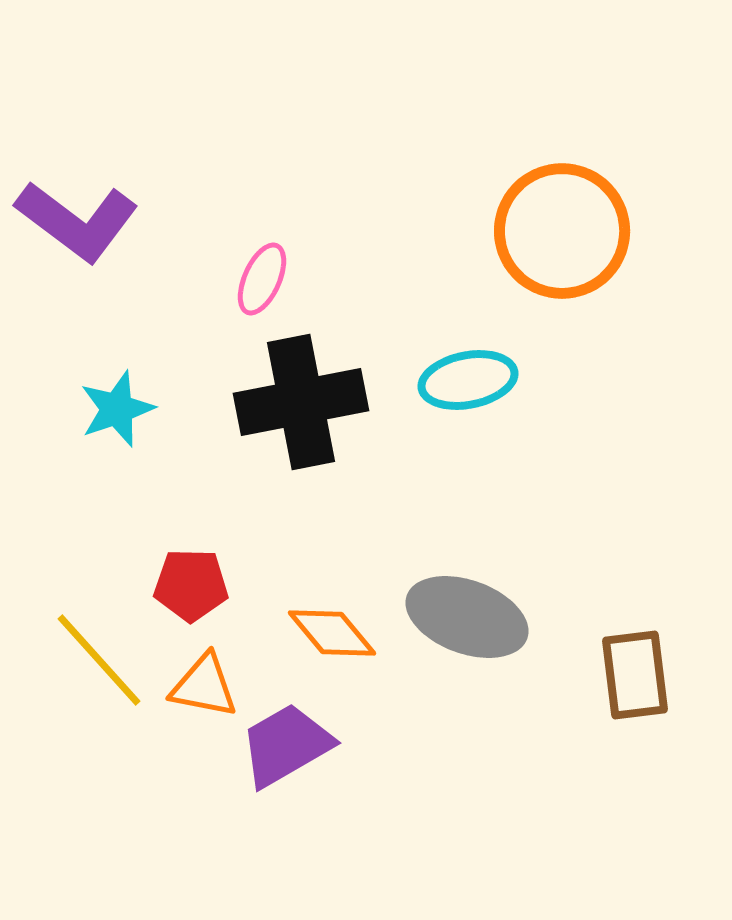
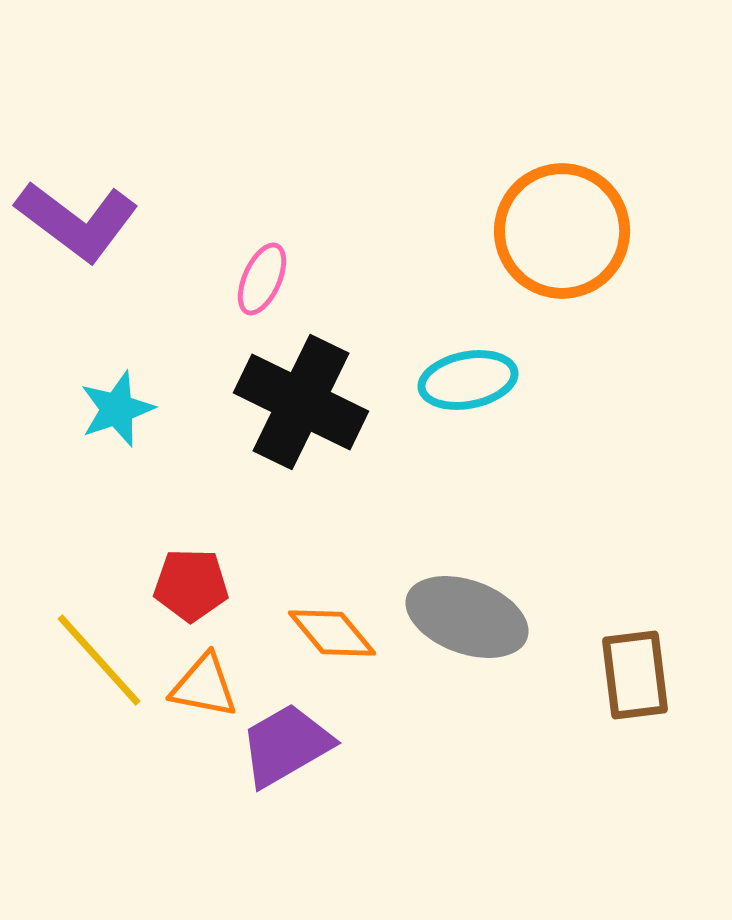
black cross: rotated 37 degrees clockwise
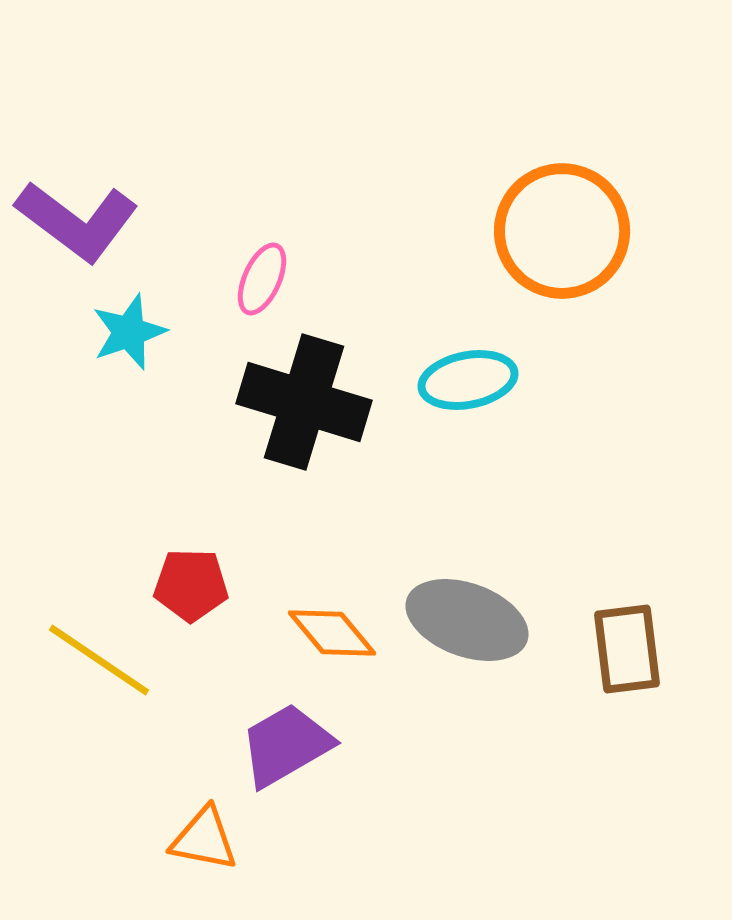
black cross: moved 3 px right; rotated 9 degrees counterclockwise
cyan star: moved 12 px right, 77 px up
gray ellipse: moved 3 px down
yellow line: rotated 14 degrees counterclockwise
brown rectangle: moved 8 px left, 26 px up
orange triangle: moved 153 px down
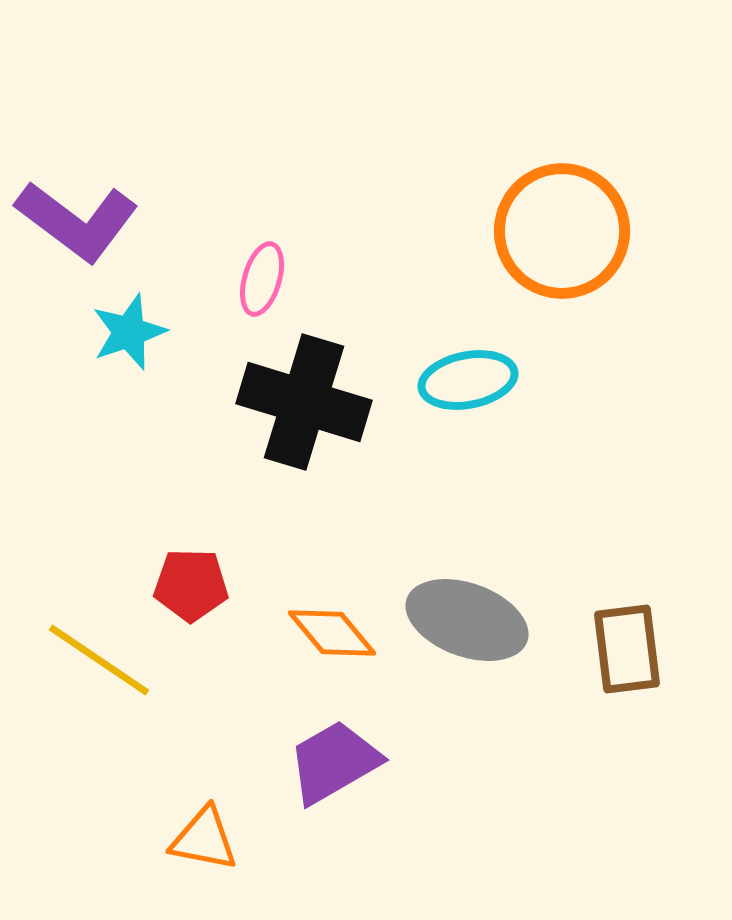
pink ellipse: rotated 8 degrees counterclockwise
purple trapezoid: moved 48 px right, 17 px down
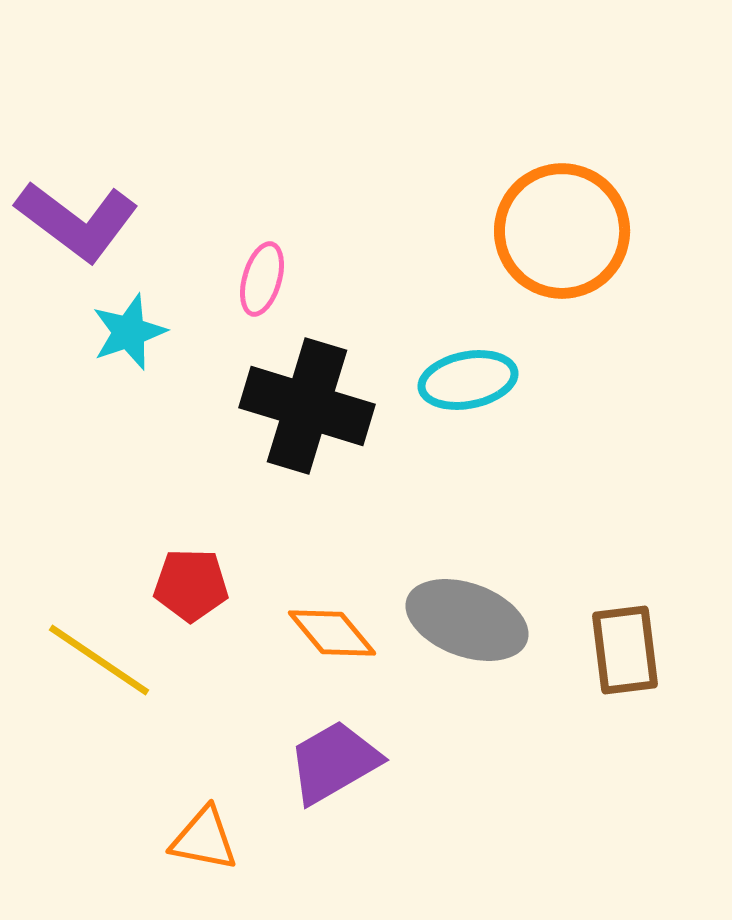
black cross: moved 3 px right, 4 px down
brown rectangle: moved 2 px left, 1 px down
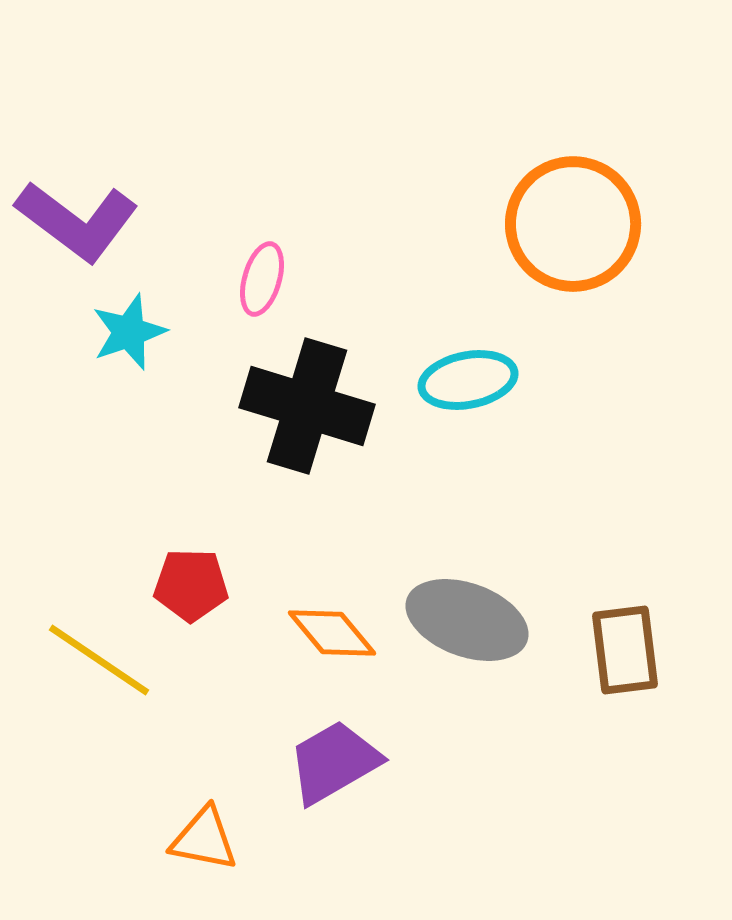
orange circle: moved 11 px right, 7 px up
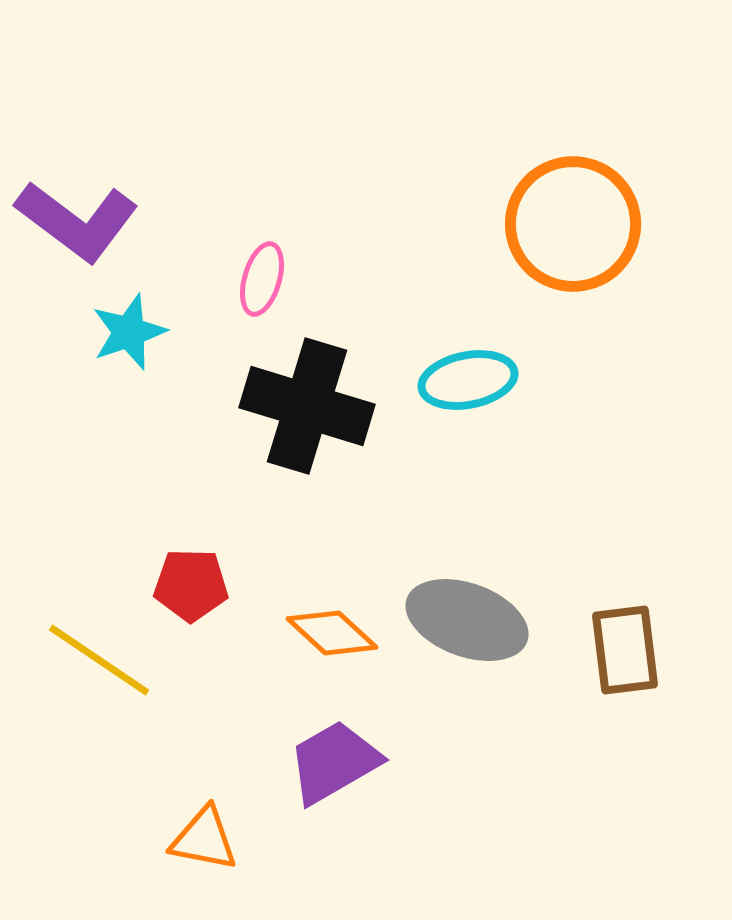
orange diamond: rotated 8 degrees counterclockwise
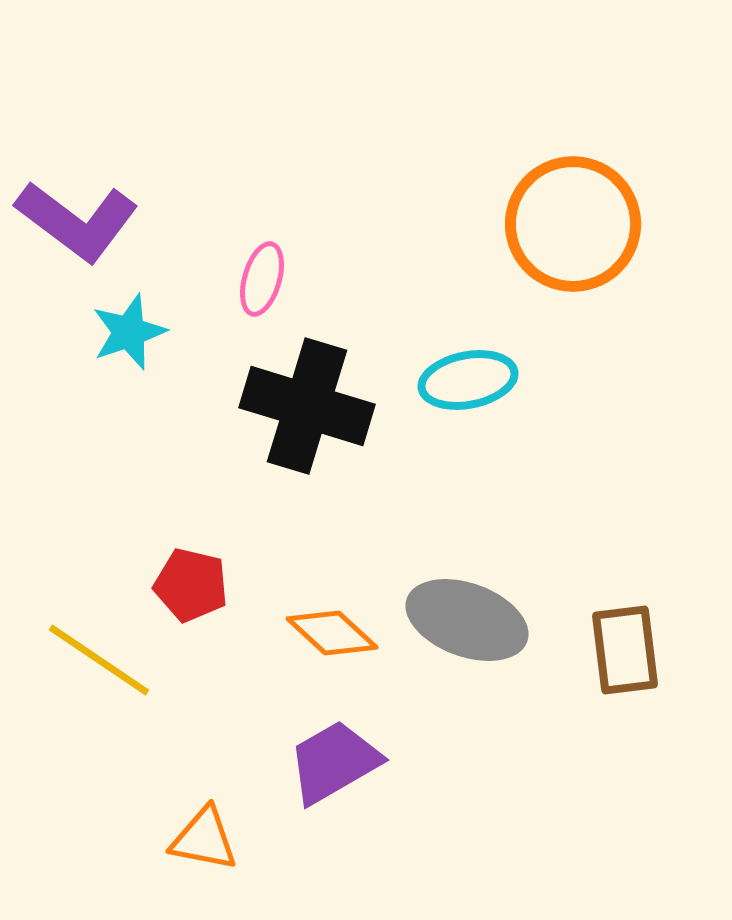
red pentagon: rotated 12 degrees clockwise
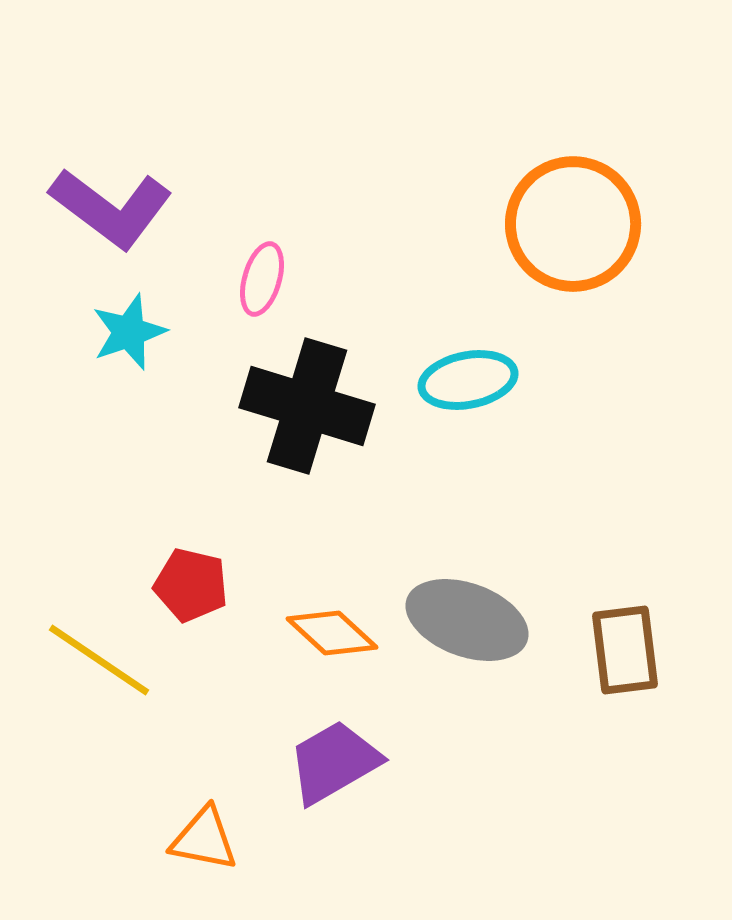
purple L-shape: moved 34 px right, 13 px up
